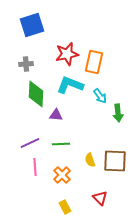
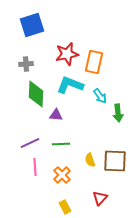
red triangle: rotated 28 degrees clockwise
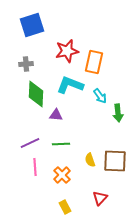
red star: moved 3 px up
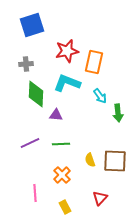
cyan L-shape: moved 3 px left, 2 px up
pink line: moved 26 px down
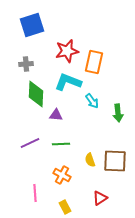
cyan L-shape: moved 1 px right, 1 px up
cyan arrow: moved 8 px left, 5 px down
orange cross: rotated 18 degrees counterclockwise
red triangle: rotated 14 degrees clockwise
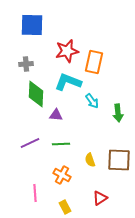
blue square: rotated 20 degrees clockwise
brown square: moved 4 px right, 1 px up
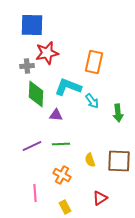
red star: moved 20 px left, 2 px down
gray cross: moved 1 px right, 2 px down
cyan L-shape: moved 5 px down
purple line: moved 2 px right, 3 px down
brown square: moved 1 px down
